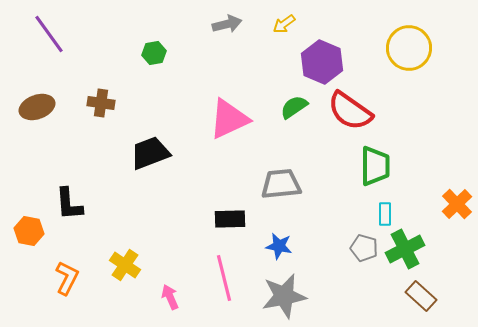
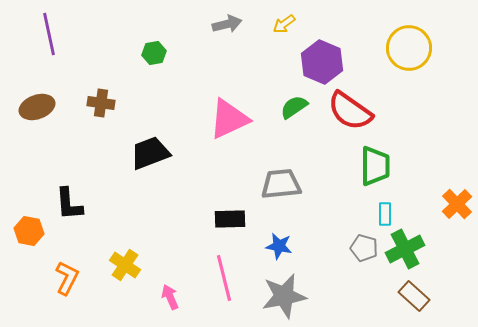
purple line: rotated 24 degrees clockwise
brown rectangle: moved 7 px left
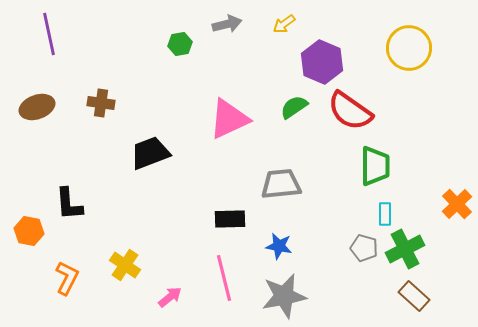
green hexagon: moved 26 px right, 9 px up
pink arrow: rotated 75 degrees clockwise
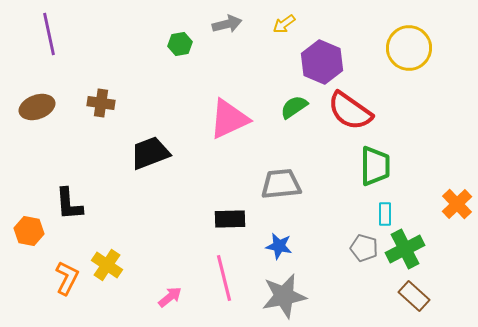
yellow cross: moved 18 px left
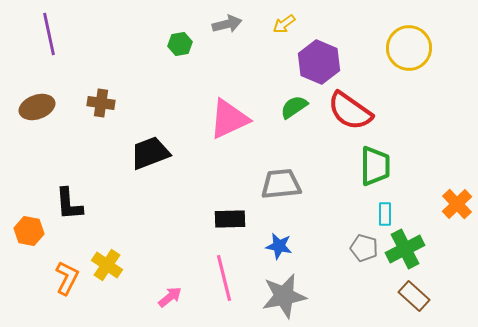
purple hexagon: moved 3 px left
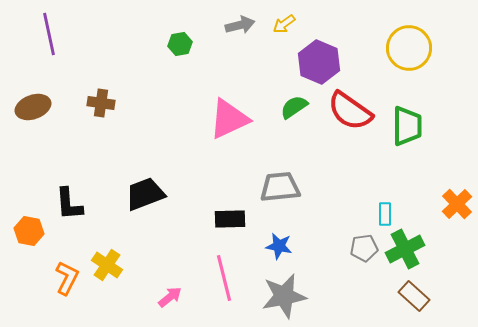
gray arrow: moved 13 px right, 1 px down
brown ellipse: moved 4 px left
black trapezoid: moved 5 px left, 41 px down
green trapezoid: moved 32 px right, 40 px up
gray trapezoid: moved 1 px left, 3 px down
gray pentagon: rotated 24 degrees counterclockwise
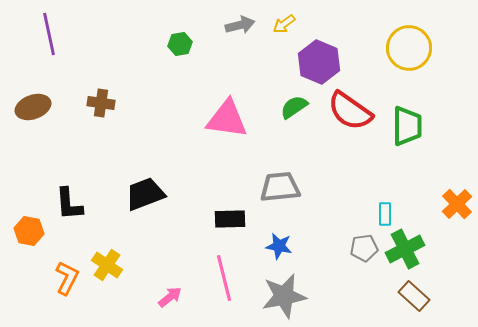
pink triangle: moved 2 px left; rotated 33 degrees clockwise
